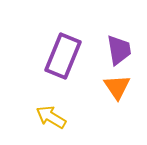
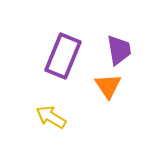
orange triangle: moved 9 px left, 1 px up
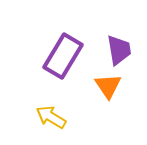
purple rectangle: rotated 9 degrees clockwise
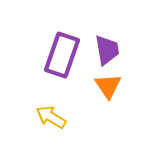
purple trapezoid: moved 12 px left
purple rectangle: moved 1 px left, 1 px up; rotated 12 degrees counterclockwise
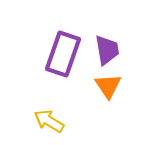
purple rectangle: moved 1 px right, 1 px up
yellow arrow: moved 2 px left, 4 px down
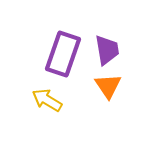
yellow arrow: moved 2 px left, 21 px up
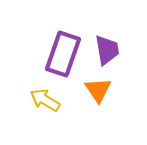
orange triangle: moved 10 px left, 4 px down
yellow arrow: moved 2 px left
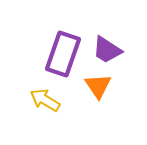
purple trapezoid: rotated 132 degrees clockwise
orange triangle: moved 4 px up
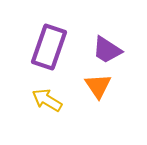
purple rectangle: moved 14 px left, 7 px up
yellow arrow: moved 2 px right
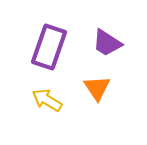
purple trapezoid: moved 7 px up
orange triangle: moved 1 px left, 2 px down
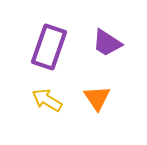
orange triangle: moved 10 px down
